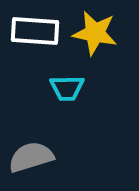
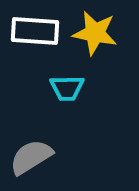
gray semicircle: rotated 15 degrees counterclockwise
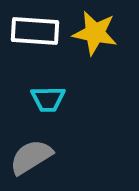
cyan trapezoid: moved 19 px left, 11 px down
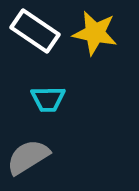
white rectangle: rotated 30 degrees clockwise
gray semicircle: moved 3 px left
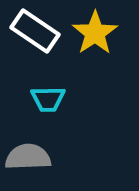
yellow star: rotated 27 degrees clockwise
gray semicircle: rotated 30 degrees clockwise
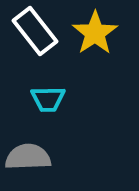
white rectangle: rotated 18 degrees clockwise
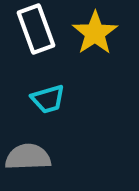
white rectangle: moved 1 px right, 2 px up; rotated 18 degrees clockwise
cyan trapezoid: rotated 15 degrees counterclockwise
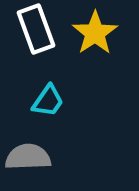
cyan trapezoid: moved 2 px down; rotated 39 degrees counterclockwise
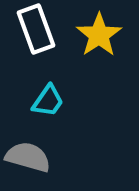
yellow star: moved 4 px right, 2 px down
gray semicircle: rotated 18 degrees clockwise
